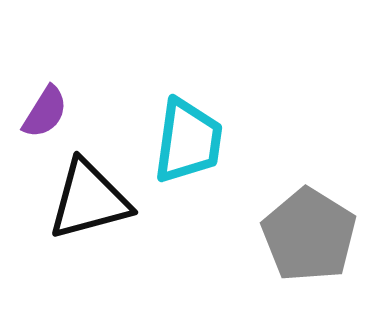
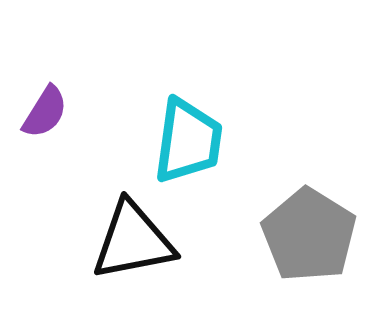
black triangle: moved 44 px right, 41 px down; rotated 4 degrees clockwise
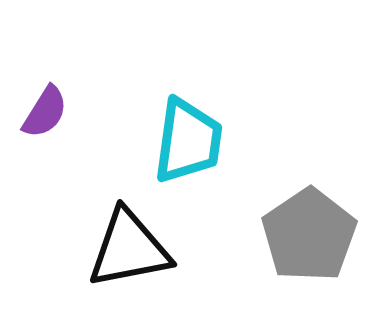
gray pentagon: rotated 6 degrees clockwise
black triangle: moved 4 px left, 8 px down
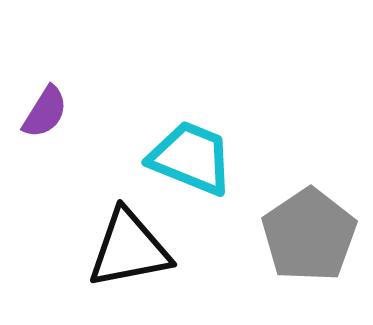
cyan trapezoid: moved 3 px right, 17 px down; rotated 76 degrees counterclockwise
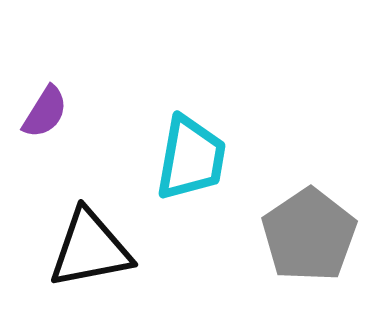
cyan trapezoid: rotated 78 degrees clockwise
black triangle: moved 39 px left
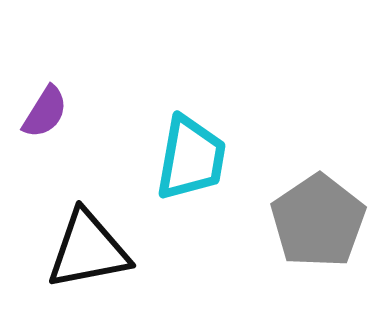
gray pentagon: moved 9 px right, 14 px up
black triangle: moved 2 px left, 1 px down
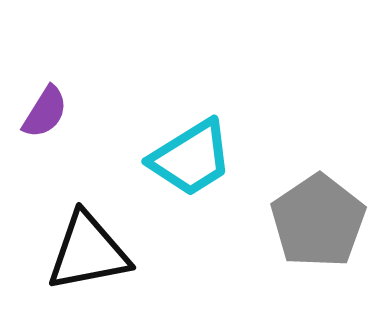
cyan trapezoid: rotated 48 degrees clockwise
black triangle: moved 2 px down
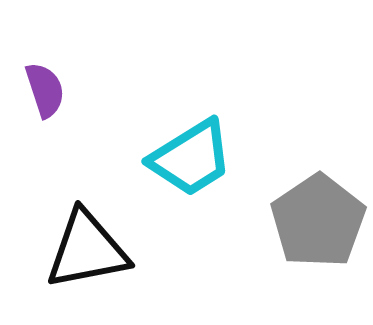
purple semicircle: moved 22 px up; rotated 50 degrees counterclockwise
black triangle: moved 1 px left, 2 px up
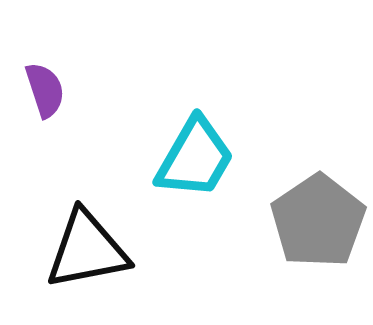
cyan trapezoid: moved 4 px right; rotated 28 degrees counterclockwise
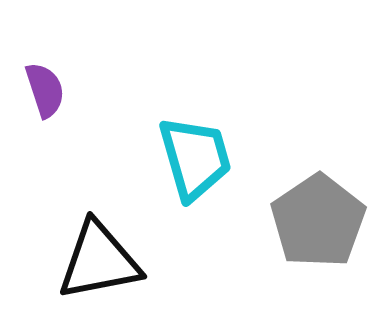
cyan trapezoid: rotated 46 degrees counterclockwise
black triangle: moved 12 px right, 11 px down
